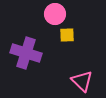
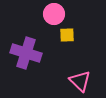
pink circle: moved 1 px left
pink triangle: moved 2 px left
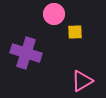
yellow square: moved 8 px right, 3 px up
pink triangle: moved 2 px right; rotated 45 degrees clockwise
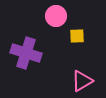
pink circle: moved 2 px right, 2 px down
yellow square: moved 2 px right, 4 px down
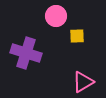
pink triangle: moved 1 px right, 1 px down
